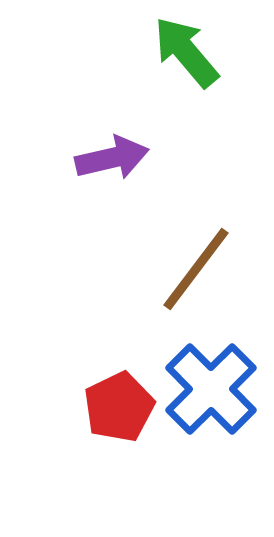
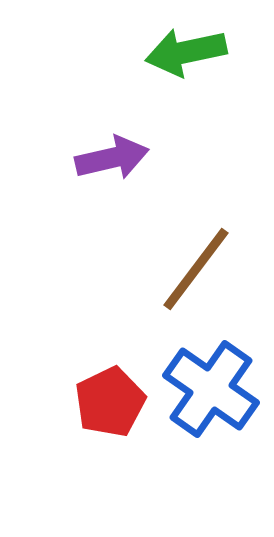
green arrow: rotated 62 degrees counterclockwise
blue cross: rotated 10 degrees counterclockwise
red pentagon: moved 9 px left, 5 px up
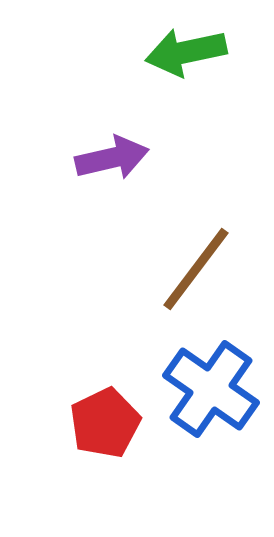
red pentagon: moved 5 px left, 21 px down
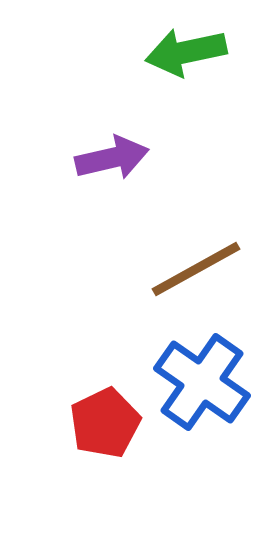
brown line: rotated 24 degrees clockwise
blue cross: moved 9 px left, 7 px up
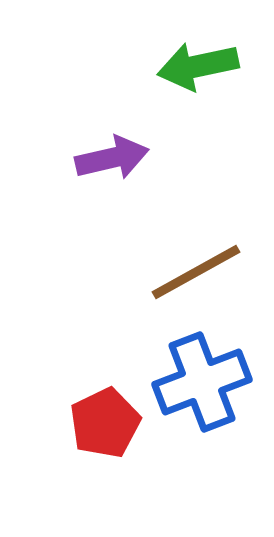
green arrow: moved 12 px right, 14 px down
brown line: moved 3 px down
blue cross: rotated 34 degrees clockwise
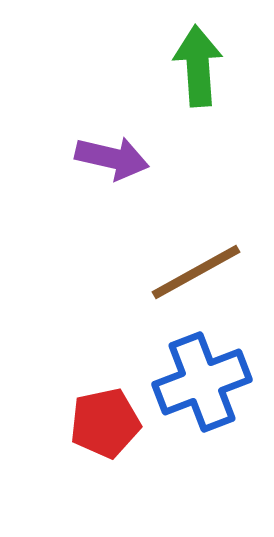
green arrow: rotated 98 degrees clockwise
purple arrow: rotated 26 degrees clockwise
red pentagon: rotated 14 degrees clockwise
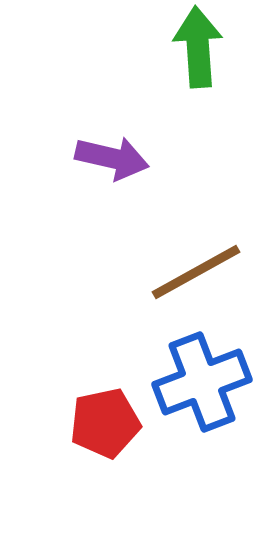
green arrow: moved 19 px up
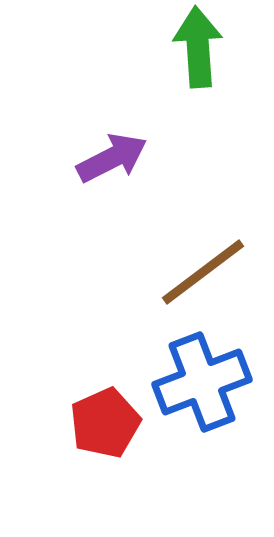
purple arrow: rotated 40 degrees counterclockwise
brown line: moved 7 px right; rotated 8 degrees counterclockwise
red pentagon: rotated 12 degrees counterclockwise
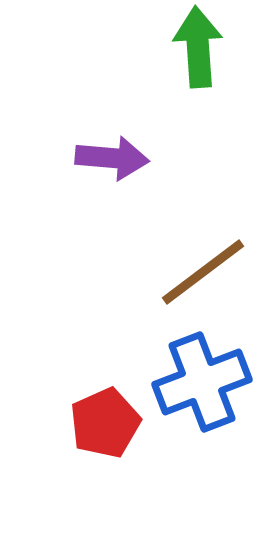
purple arrow: rotated 32 degrees clockwise
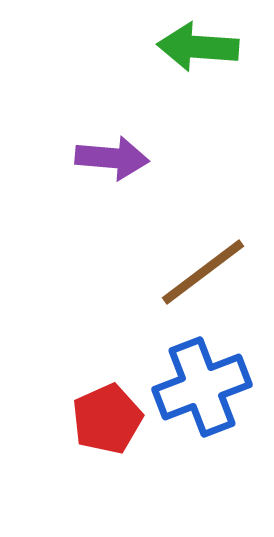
green arrow: rotated 82 degrees counterclockwise
blue cross: moved 5 px down
red pentagon: moved 2 px right, 4 px up
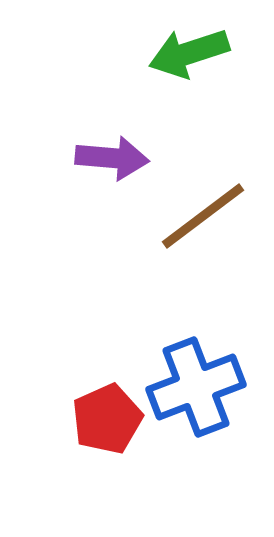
green arrow: moved 9 px left, 6 px down; rotated 22 degrees counterclockwise
brown line: moved 56 px up
blue cross: moved 6 px left
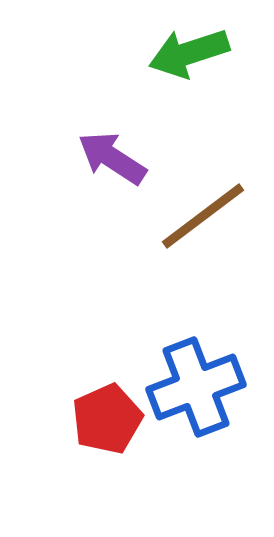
purple arrow: rotated 152 degrees counterclockwise
